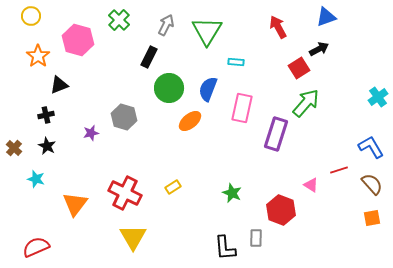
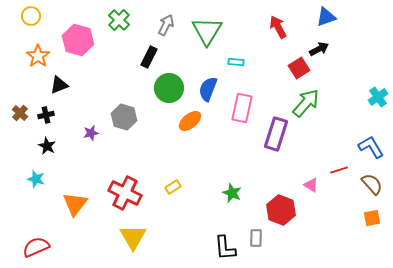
brown cross: moved 6 px right, 35 px up
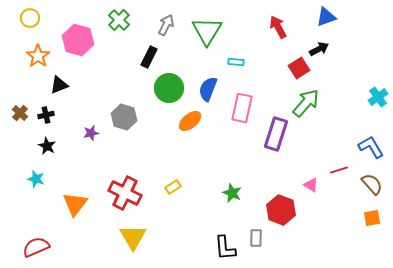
yellow circle: moved 1 px left, 2 px down
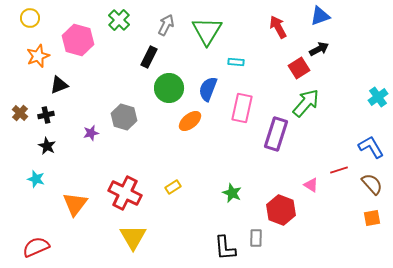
blue triangle: moved 6 px left, 1 px up
orange star: rotated 15 degrees clockwise
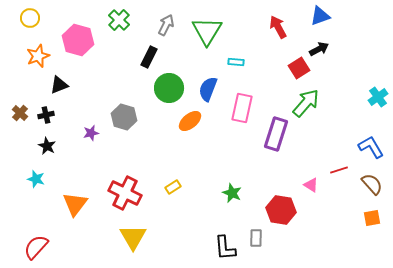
red hexagon: rotated 12 degrees counterclockwise
red semicircle: rotated 24 degrees counterclockwise
